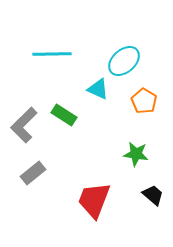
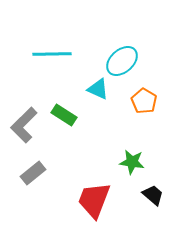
cyan ellipse: moved 2 px left
green star: moved 4 px left, 8 px down
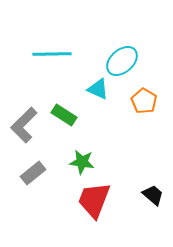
green star: moved 50 px left
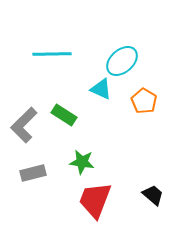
cyan triangle: moved 3 px right
gray rectangle: rotated 25 degrees clockwise
red trapezoid: moved 1 px right
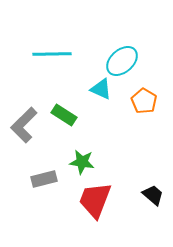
gray rectangle: moved 11 px right, 6 px down
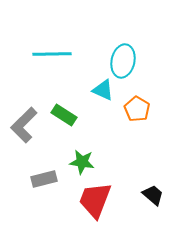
cyan ellipse: moved 1 px right; rotated 36 degrees counterclockwise
cyan triangle: moved 2 px right, 1 px down
orange pentagon: moved 7 px left, 8 px down
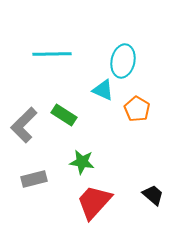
gray rectangle: moved 10 px left
red trapezoid: moved 1 px left, 2 px down; rotated 21 degrees clockwise
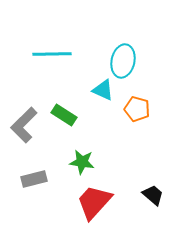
orange pentagon: rotated 15 degrees counterclockwise
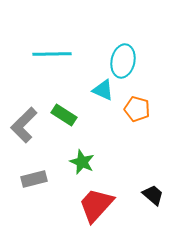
green star: rotated 15 degrees clockwise
red trapezoid: moved 2 px right, 3 px down
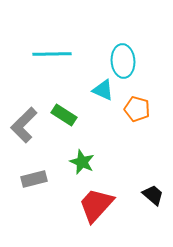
cyan ellipse: rotated 16 degrees counterclockwise
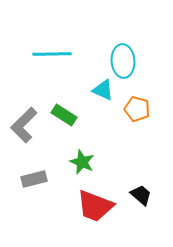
black trapezoid: moved 12 px left
red trapezoid: moved 1 px left, 1 px down; rotated 111 degrees counterclockwise
